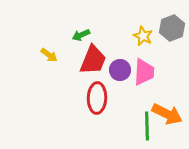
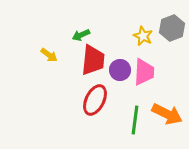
red trapezoid: rotated 16 degrees counterclockwise
red ellipse: moved 2 px left, 2 px down; rotated 24 degrees clockwise
green line: moved 12 px left, 6 px up; rotated 8 degrees clockwise
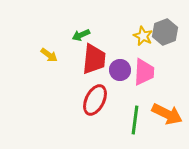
gray hexagon: moved 7 px left, 4 px down
red trapezoid: moved 1 px right, 1 px up
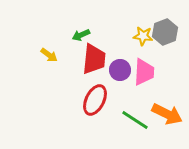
yellow star: rotated 18 degrees counterclockwise
green line: rotated 64 degrees counterclockwise
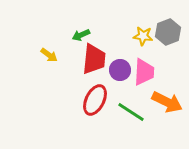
gray hexagon: moved 3 px right
orange arrow: moved 12 px up
green line: moved 4 px left, 8 px up
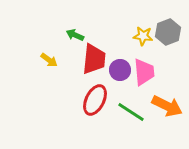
green arrow: moved 6 px left; rotated 48 degrees clockwise
yellow arrow: moved 5 px down
pink trapezoid: rotated 8 degrees counterclockwise
orange arrow: moved 4 px down
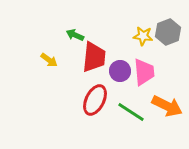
red trapezoid: moved 2 px up
purple circle: moved 1 px down
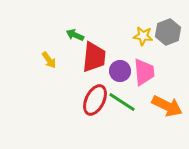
yellow arrow: rotated 18 degrees clockwise
green line: moved 9 px left, 10 px up
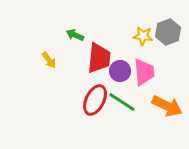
red trapezoid: moved 5 px right, 1 px down
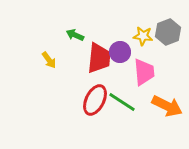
purple circle: moved 19 px up
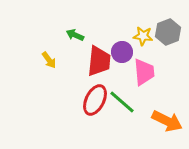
purple circle: moved 2 px right
red trapezoid: moved 3 px down
green line: rotated 8 degrees clockwise
orange arrow: moved 15 px down
